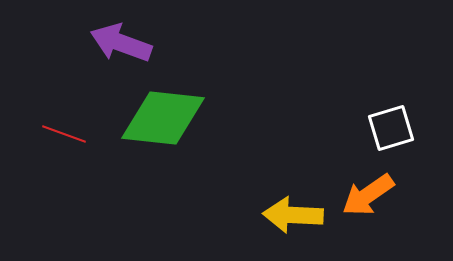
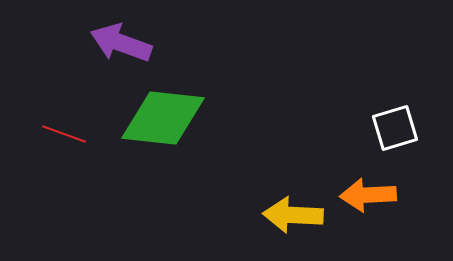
white square: moved 4 px right
orange arrow: rotated 32 degrees clockwise
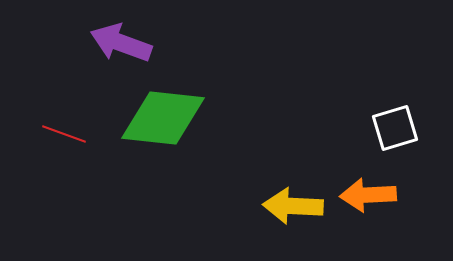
yellow arrow: moved 9 px up
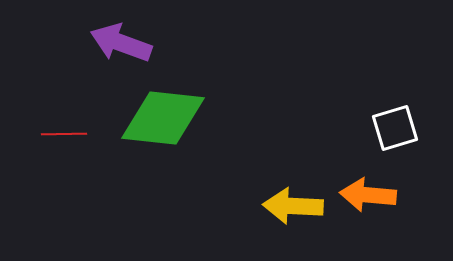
red line: rotated 21 degrees counterclockwise
orange arrow: rotated 8 degrees clockwise
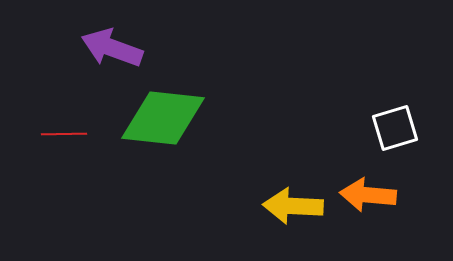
purple arrow: moved 9 px left, 5 px down
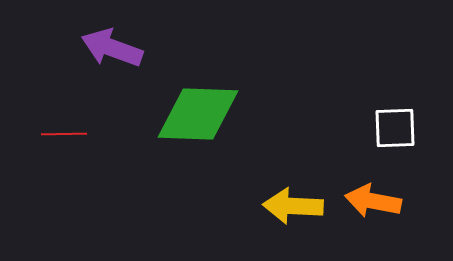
green diamond: moved 35 px right, 4 px up; rotated 4 degrees counterclockwise
white square: rotated 15 degrees clockwise
orange arrow: moved 5 px right, 6 px down; rotated 6 degrees clockwise
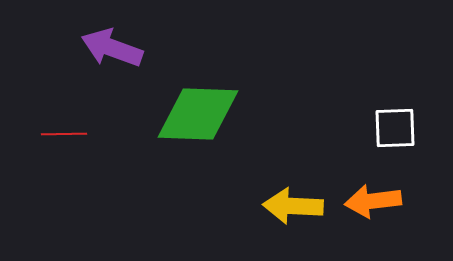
orange arrow: rotated 18 degrees counterclockwise
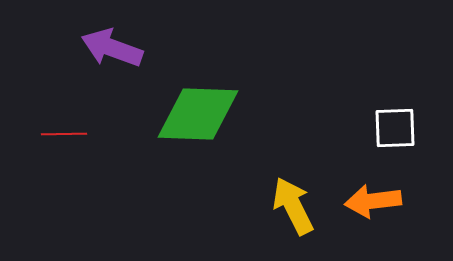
yellow arrow: rotated 60 degrees clockwise
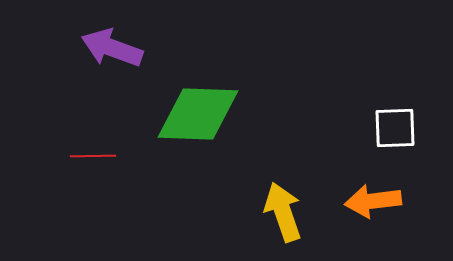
red line: moved 29 px right, 22 px down
yellow arrow: moved 10 px left, 6 px down; rotated 8 degrees clockwise
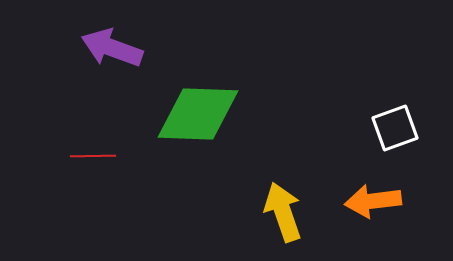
white square: rotated 18 degrees counterclockwise
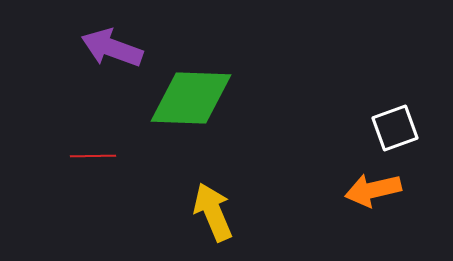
green diamond: moved 7 px left, 16 px up
orange arrow: moved 11 px up; rotated 6 degrees counterclockwise
yellow arrow: moved 70 px left; rotated 4 degrees counterclockwise
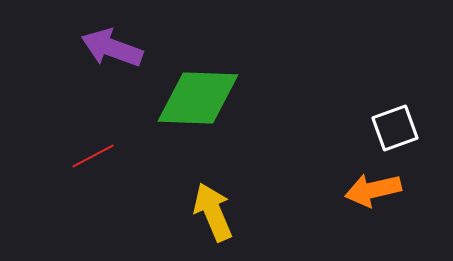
green diamond: moved 7 px right
red line: rotated 27 degrees counterclockwise
